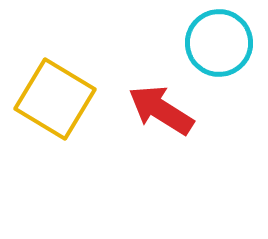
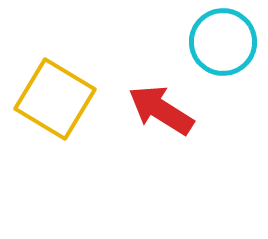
cyan circle: moved 4 px right, 1 px up
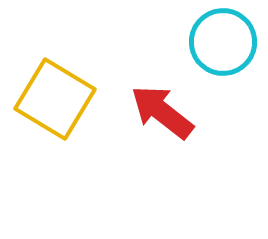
red arrow: moved 1 px right, 2 px down; rotated 6 degrees clockwise
